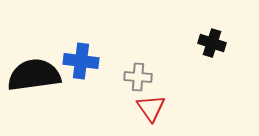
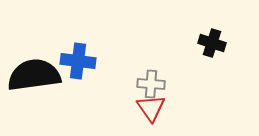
blue cross: moved 3 px left
gray cross: moved 13 px right, 7 px down
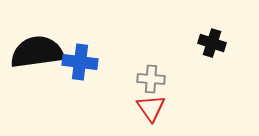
blue cross: moved 2 px right, 1 px down
black semicircle: moved 3 px right, 23 px up
gray cross: moved 5 px up
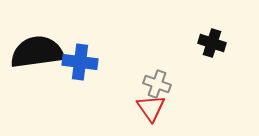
gray cross: moved 6 px right, 5 px down; rotated 16 degrees clockwise
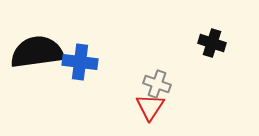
red triangle: moved 1 px left, 1 px up; rotated 8 degrees clockwise
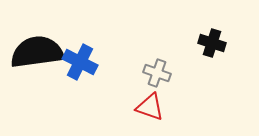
blue cross: rotated 20 degrees clockwise
gray cross: moved 11 px up
red triangle: rotated 44 degrees counterclockwise
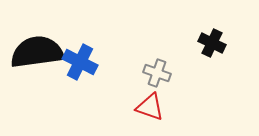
black cross: rotated 8 degrees clockwise
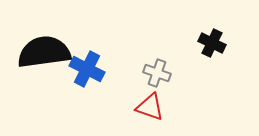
black semicircle: moved 7 px right
blue cross: moved 7 px right, 7 px down
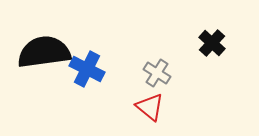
black cross: rotated 16 degrees clockwise
gray cross: rotated 12 degrees clockwise
red triangle: rotated 20 degrees clockwise
